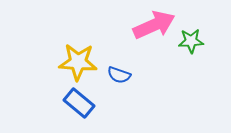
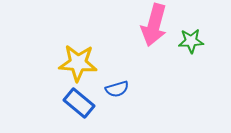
pink arrow: rotated 129 degrees clockwise
yellow star: moved 1 px down
blue semicircle: moved 2 px left, 14 px down; rotated 35 degrees counterclockwise
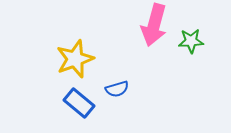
yellow star: moved 3 px left, 4 px up; rotated 24 degrees counterclockwise
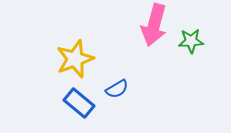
blue semicircle: rotated 15 degrees counterclockwise
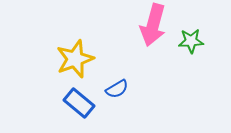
pink arrow: moved 1 px left
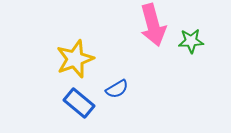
pink arrow: rotated 30 degrees counterclockwise
